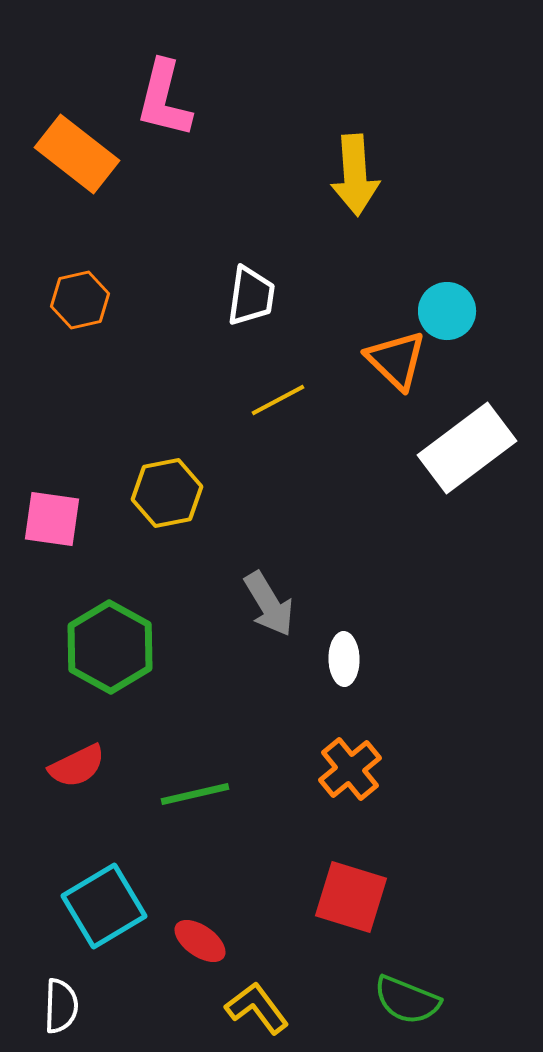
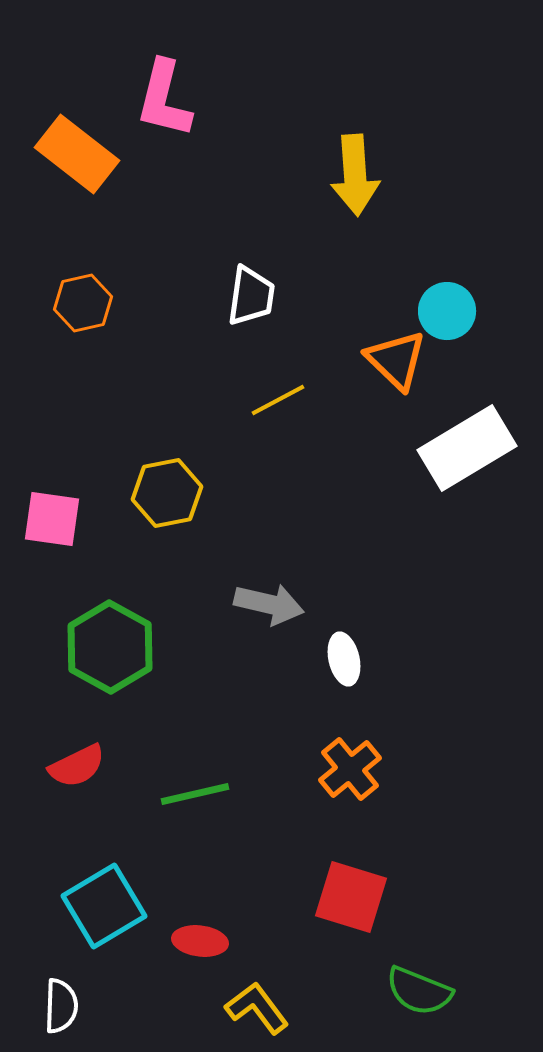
orange hexagon: moved 3 px right, 3 px down
white rectangle: rotated 6 degrees clockwise
gray arrow: rotated 46 degrees counterclockwise
white ellipse: rotated 12 degrees counterclockwise
red ellipse: rotated 28 degrees counterclockwise
green semicircle: moved 12 px right, 9 px up
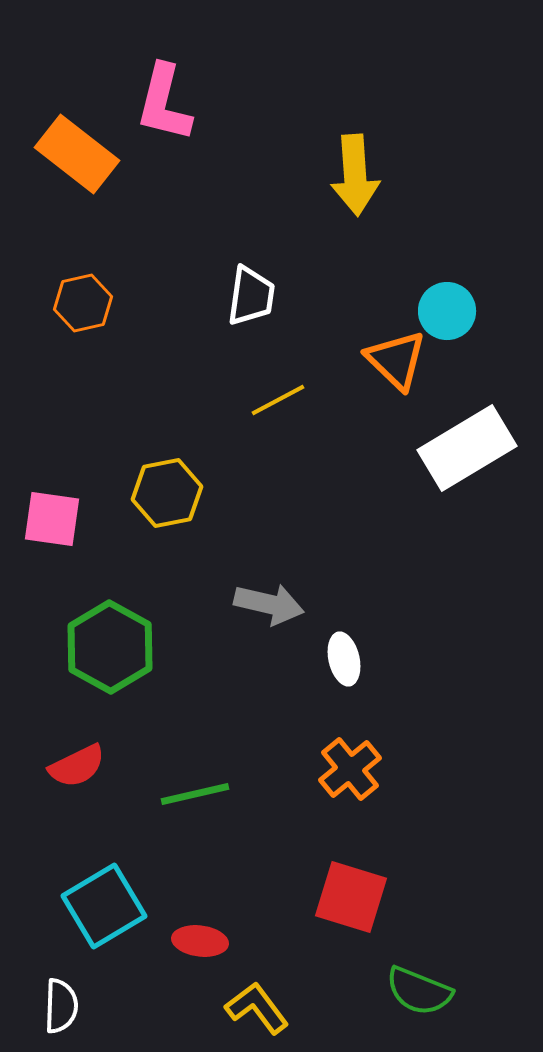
pink L-shape: moved 4 px down
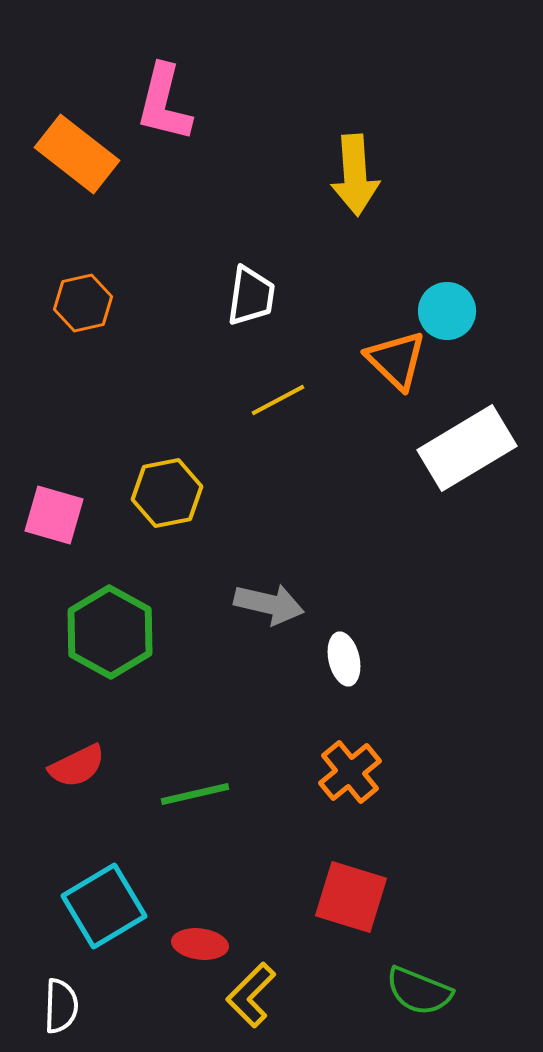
pink square: moved 2 px right, 4 px up; rotated 8 degrees clockwise
green hexagon: moved 15 px up
orange cross: moved 3 px down
red ellipse: moved 3 px down
yellow L-shape: moved 6 px left, 13 px up; rotated 98 degrees counterclockwise
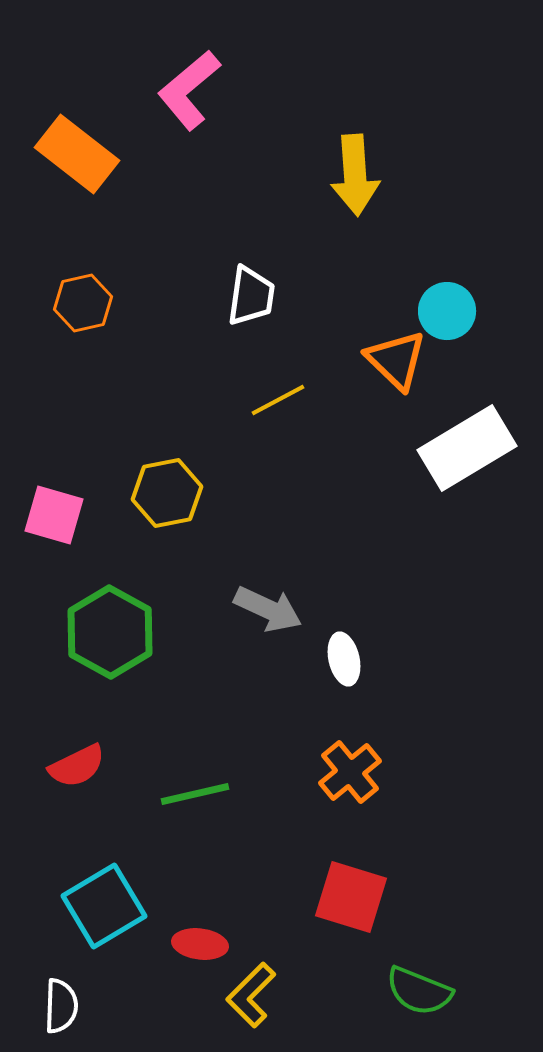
pink L-shape: moved 25 px right, 13 px up; rotated 36 degrees clockwise
gray arrow: moved 1 px left, 5 px down; rotated 12 degrees clockwise
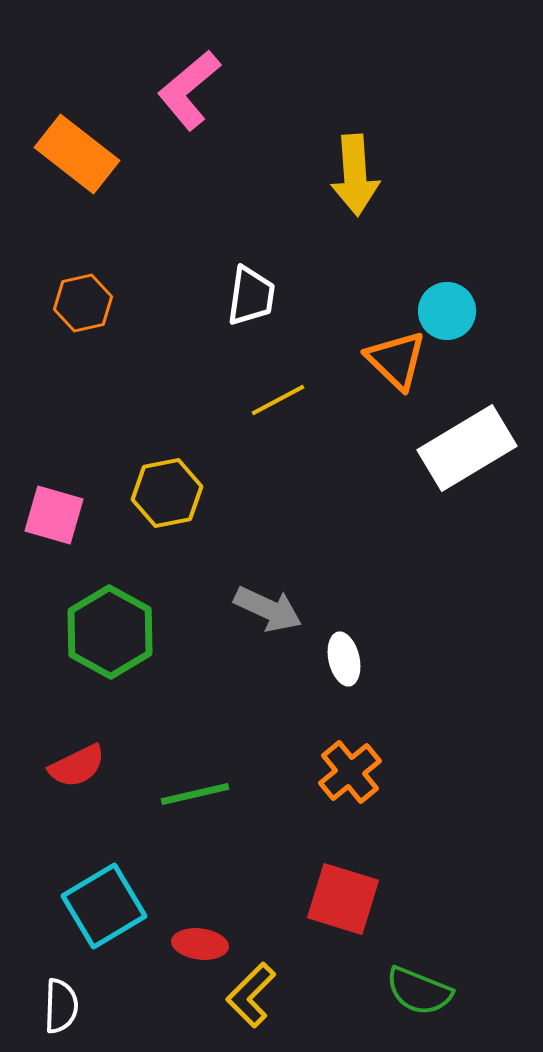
red square: moved 8 px left, 2 px down
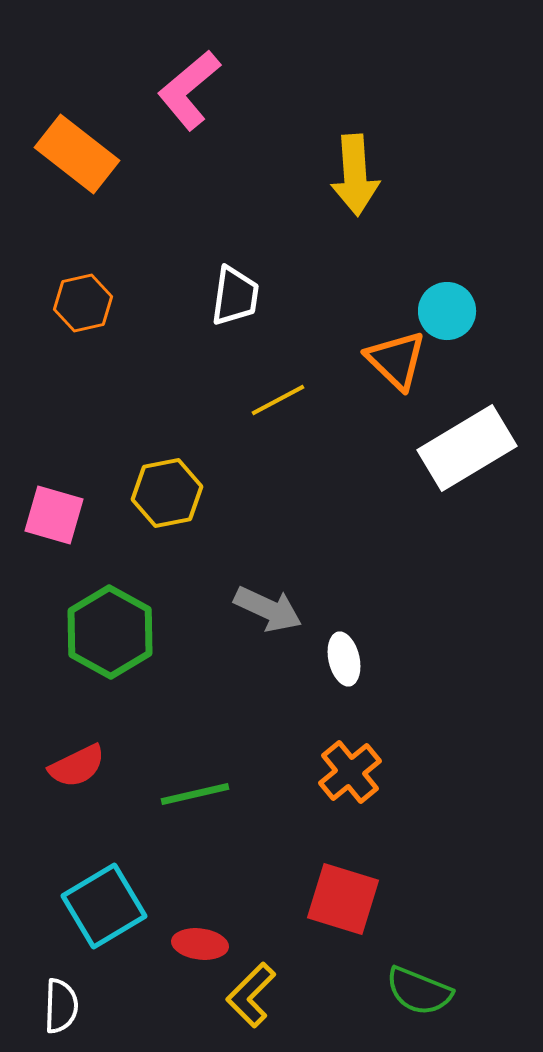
white trapezoid: moved 16 px left
